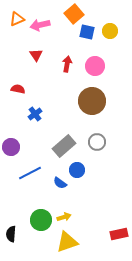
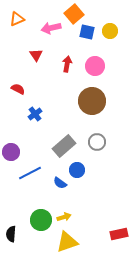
pink arrow: moved 11 px right, 3 px down
red semicircle: rotated 16 degrees clockwise
purple circle: moved 5 px down
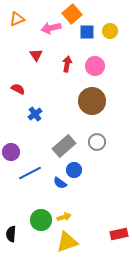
orange square: moved 2 px left
blue square: rotated 14 degrees counterclockwise
blue circle: moved 3 px left
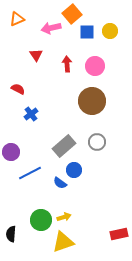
red arrow: rotated 14 degrees counterclockwise
blue cross: moved 4 px left
yellow triangle: moved 4 px left
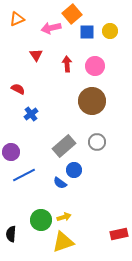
blue line: moved 6 px left, 2 px down
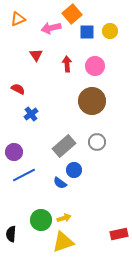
orange triangle: moved 1 px right
purple circle: moved 3 px right
yellow arrow: moved 1 px down
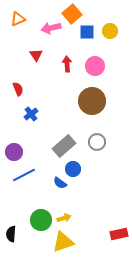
red semicircle: rotated 40 degrees clockwise
blue circle: moved 1 px left, 1 px up
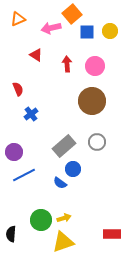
red triangle: rotated 24 degrees counterclockwise
red rectangle: moved 7 px left; rotated 12 degrees clockwise
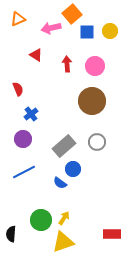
purple circle: moved 9 px right, 13 px up
blue line: moved 3 px up
yellow arrow: rotated 40 degrees counterclockwise
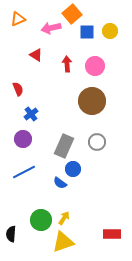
gray rectangle: rotated 25 degrees counterclockwise
